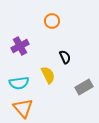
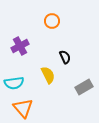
cyan semicircle: moved 5 px left
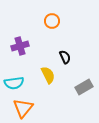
purple cross: rotated 12 degrees clockwise
orange triangle: rotated 20 degrees clockwise
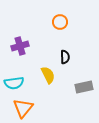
orange circle: moved 8 px right, 1 px down
black semicircle: rotated 24 degrees clockwise
gray rectangle: rotated 18 degrees clockwise
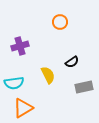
black semicircle: moved 7 px right, 5 px down; rotated 56 degrees clockwise
orange triangle: rotated 20 degrees clockwise
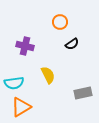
purple cross: moved 5 px right; rotated 30 degrees clockwise
black semicircle: moved 18 px up
gray rectangle: moved 1 px left, 6 px down
orange triangle: moved 2 px left, 1 px up
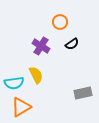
purple cross: moved 16 px right; rotated 18 degrees clockwise
yellow semicircle: moved 12 px left
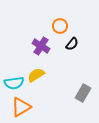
orange circle: moved 4 px down
black semicircle: rotated 16 degrees counterclockwise
yellow semicircle: rotated 96 degrees counterclockwise
gray rectangle: rotated 48 degrees counterclockwise
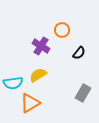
orange circle: moved 2 px right, 4 px down
black semicircle: moved 7 px right, 9 px down
yellow semicircle: moved 2 px right
cyan semicircle: moved 1 px left
orange triangle: moved 9 px right, 4 px up
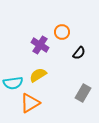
orange circle: moved 2 px down
purple cross: moved 1 px left, 1 px up
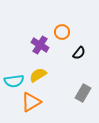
cyan semicircle: moved 1 px right, 2 px up
orange triangle: moved 1 px right, 1 px up
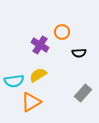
black semicircle: rotated 48 degrees clockwise
gray rectangle: rotated 12 degrees clockwise
